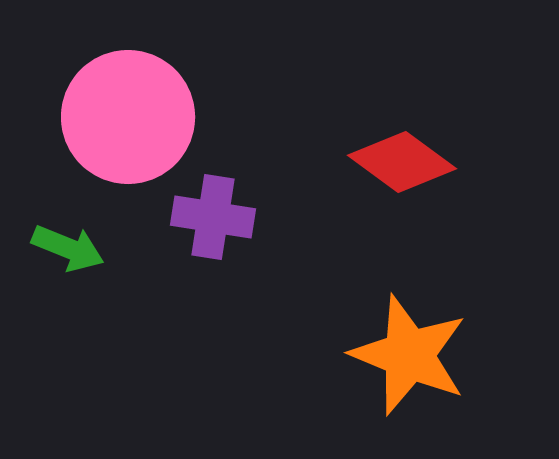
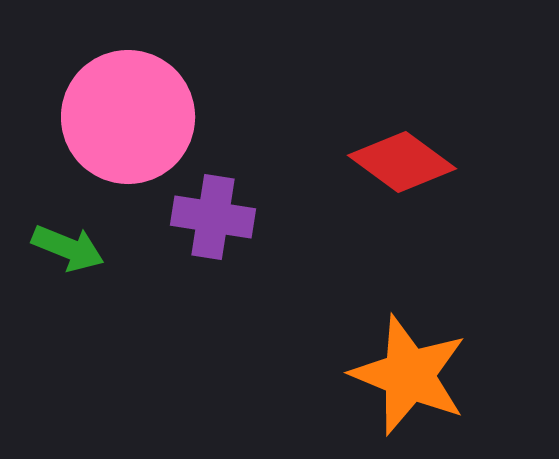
orange star: moved 20 px down
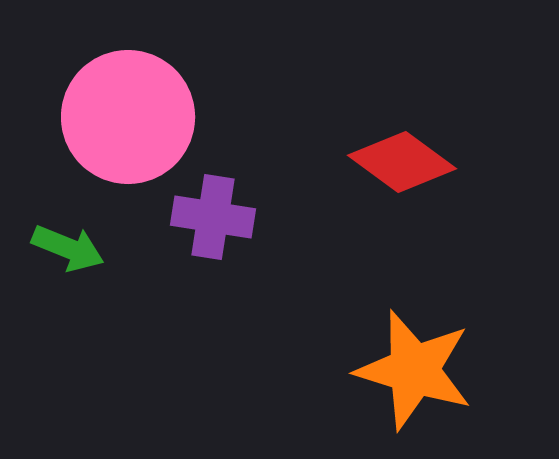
orange star: moved 5 px right, 5 px up; rotated 5 degrees counterclockwise
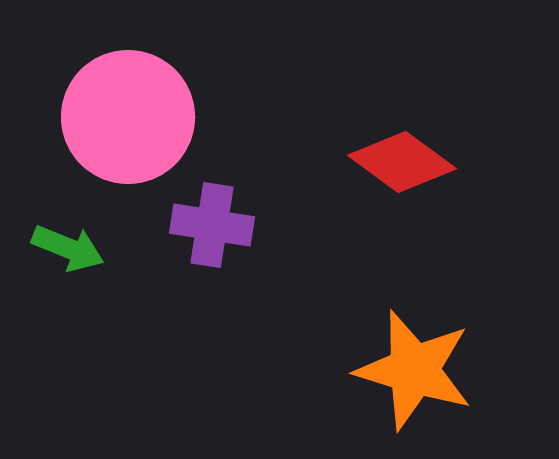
purple cross: moved 1 px left, 8 px down
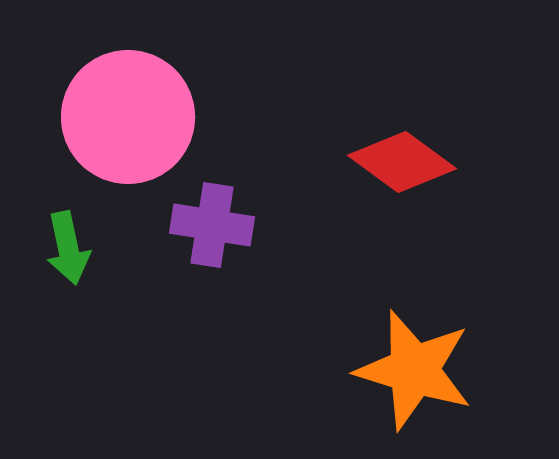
green arrow: rotated 56 degrees clockwise
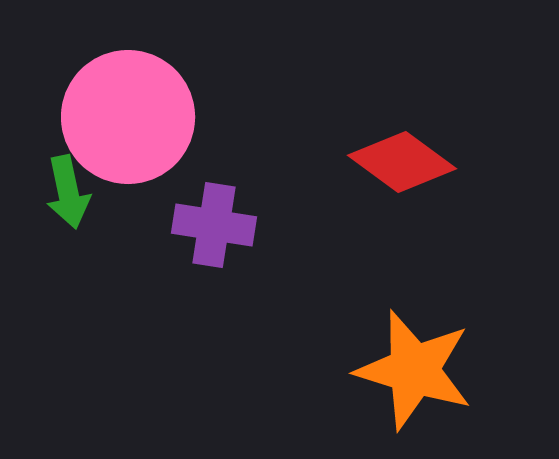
purple cross: moved 2 px right
green arrow: moved 56 px up
